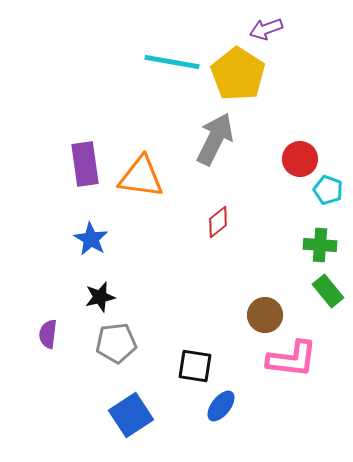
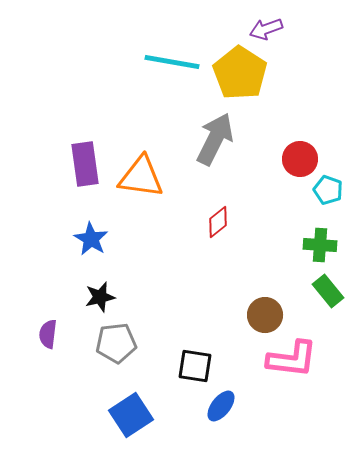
yellow pentagon: moved 2 px right, 1 px up
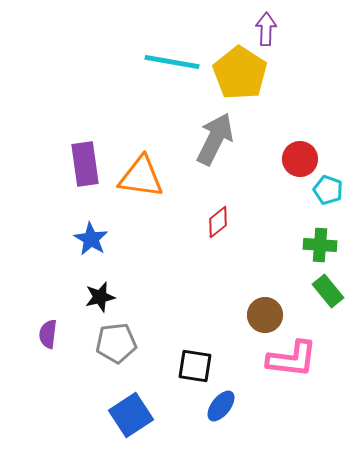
purple arrow: rotated 112 degrees clockwise
